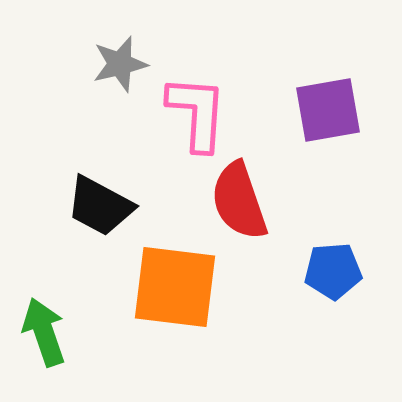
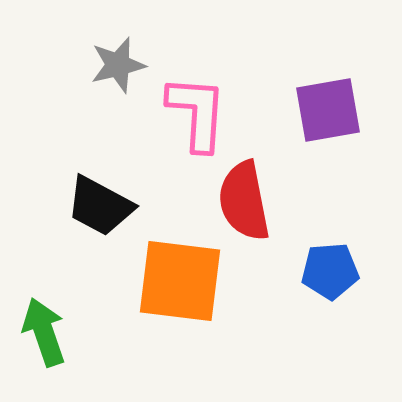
gray star: moved 2 px left, 1 px down
red semicircle: moved 5 px right; rotated 8 degrees clockwise
blue pentagon: moved 3 px left
orange square: moved 5 px right, 6 px up
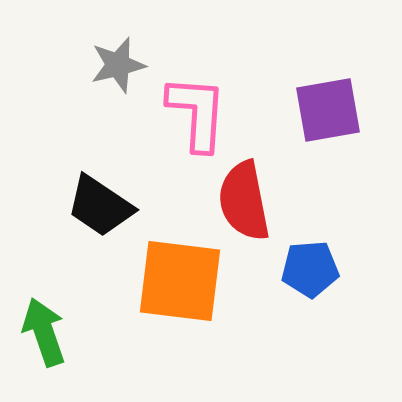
black trapezoid: rotated 6 degrees clockwise
blue pentagon: moved 20 px left, 2 px up
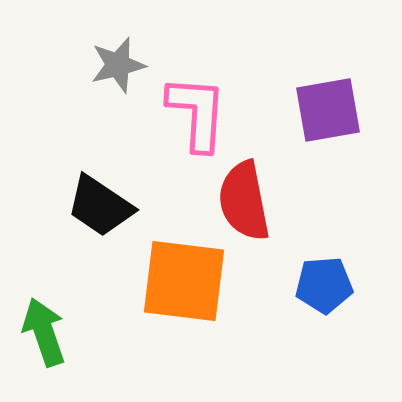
blue pentagon: moved 14 px right, 16 px down
orange square: moved 4 px right
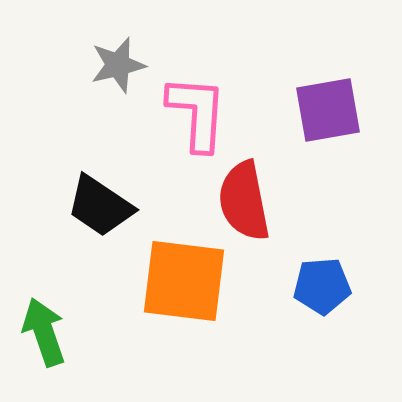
blue pentagon: moved 2 px left, 1 px down
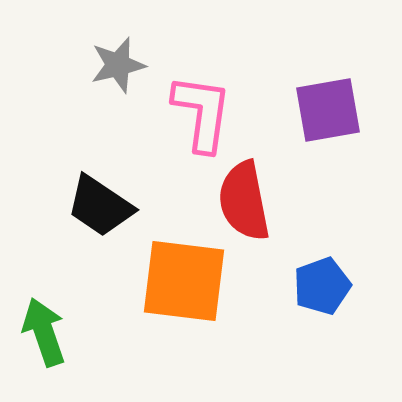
pink L-shape: moved 5 px right; rotated 4 degrees clockwise
blue pentagon: rotated 16 degrees counterclockwise
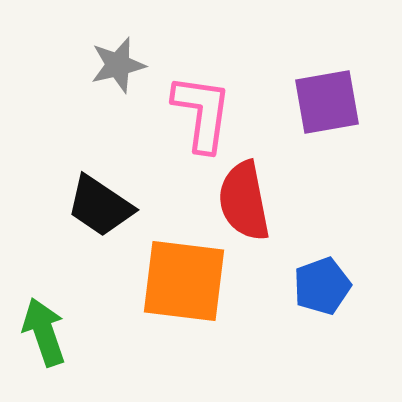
purple square: moved 1 px left, 8 px up
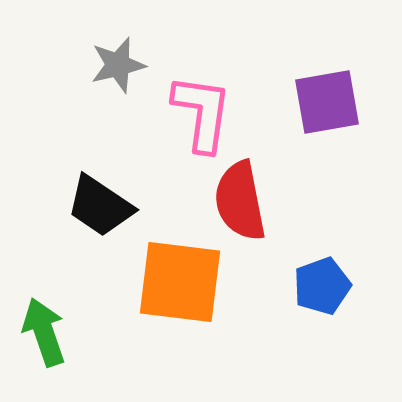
red semicircle: moved 4 px left
orange square: moved 4 px left, 1 px down
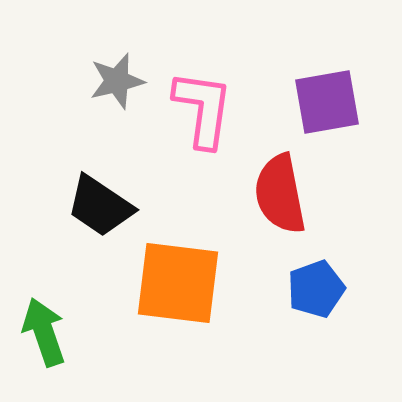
gray star: moved 1 px left, 16 px down
pink L-shape: moved 1 px right, 4 px up
red semicircle: moved 40 px right, 7 px up
orange square: moved 2 px left, 1 px down
blue pentagon: moved 6 px left, 3 px down
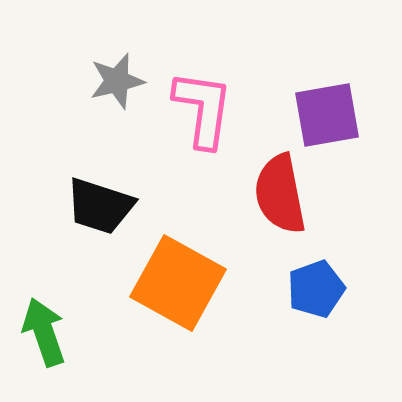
purple square: moved 13 px down
black trapezoid: rotated 16 degrees counterclockwise
orange square: rotated 22 degrees clockwise
